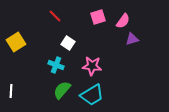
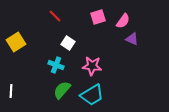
purple triangle: rotated 40 degrees clockwise
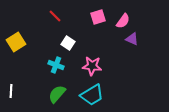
green semicircle: moved 5 px left, 4 px down
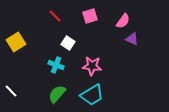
pink square: moved 8 px left, 1 px up
white line: rotated 48 degrees counterclockwise
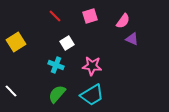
white square: moved 1 px left; rotated 24 degrees clockwise
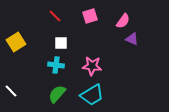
white square: moved 6 px left; rotated 32 degrees clockwise
cyan cross: rotated 14 degrees counterclockwise
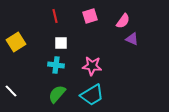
red line: rotated 32 degrees clockwise
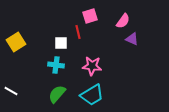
red line: moved 23 px right, 16 px down
white line: rotated 16 degrees counterclockwise
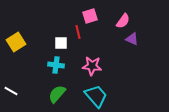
cyan trapezoid: moved 4 px right, 1 px down; rotated 100 degrees counterclockwise
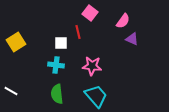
pink square: moved 3 px up; rotated 35 degrees counterclockwise
green semicircle: rotated 48 degrees counterclockwise
